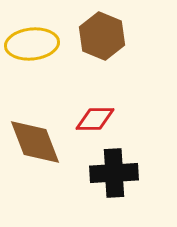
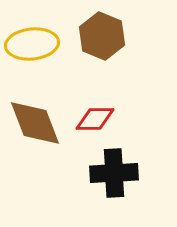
brown diamond: moved 19 px up
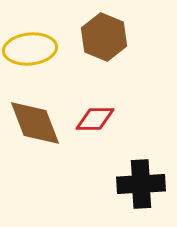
brown hexagon: moved 2 px right, 1 px down
yellow ellipse: moved 2 px left, 5 px down
black cross: moved 27 px right, 11 px down
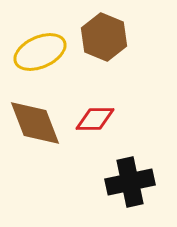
yellow ellipse: moved 10 px right, 3 px down; rotated 18 degrees counterclockwise
black cross: moved 11 px left, 2 px up; rotated 9 degrees counterclockwise
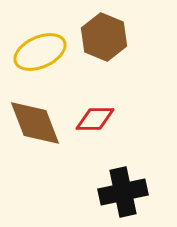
black cross: moved 7 px left, 10 px down
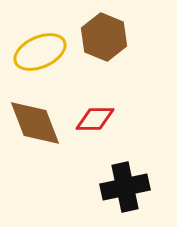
black cross: moved 2 px right, 5 px up
